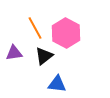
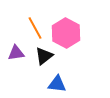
purple triangle: moved 2 px right
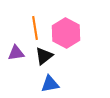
orange line: rotated 20 degrees clockwise
blue triangle: moved 7 px left; rotated 18 degrees counterclockwise
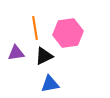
pink hexagon: moved 2 px right; rotated 24 degrees clockwise
black triangle: rotated 12 degrees clockwise
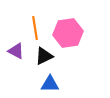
purple triangle: moved 2 px up; rotated 36 degrees clockwise
blue triangle: rotated 12 degrees clockwise
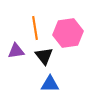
purple triangle: rotated 36 degrees counterclockwise
black triangle: rotated 42 degrees counterclockwise
